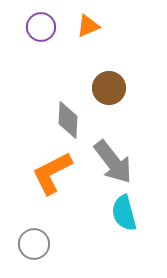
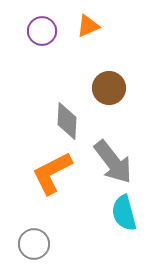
purple circle: moved 1 px right, 4 px down
gray diamond: moved 1 px left, 1 px down
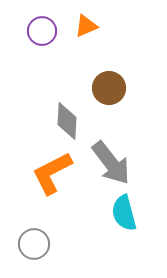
orange triangle: moved 2 px left
gray arrow: moved 2 px left, 1 px down
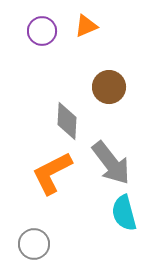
brown circle: moved 1 px up
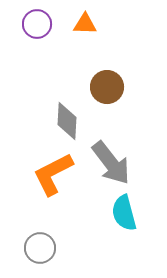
orange triangle: moved 1 px left, 2 px up; rotated 25 degrees clockwise
purple circle: moved 5 px left, 7 px up
brown circle: moved 2 px left
orange L-shape: moved 1 px right, 1 px down
gray circle: moved 6 px right, 4 px down
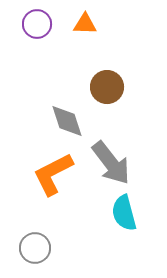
gray diamond: rotated 21 degrees counterclockwise
gray circle: moved 5 px left
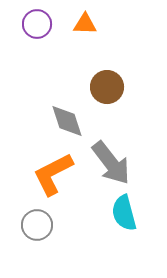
gray circle: moved 2 px right, 23 px up
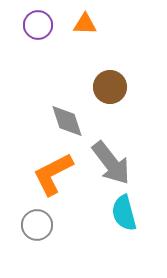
purple circle: moved 1 px right, 1 px down
brown circle: moved 3 px right
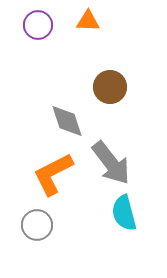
orange triangle: moved 3 px right, 3 px up
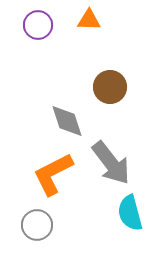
orange triangle: moved 1 px right, 1 px up
cyan semicircle: moved 6 px right
